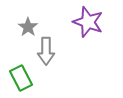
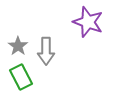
gray star: moved 10 px left, 19 px down
green rectangle: moved 1 px up
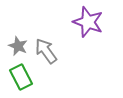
gray star: rotated 12 degrees counterclockwise
gray arrow: rotated 144 degrees clockwise
